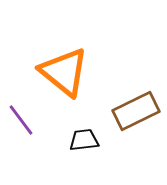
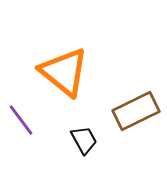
black trapezoid: rotated 68 degrees clockwise
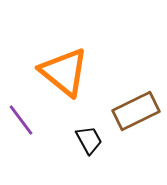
black trapezoid: moved 5 px right
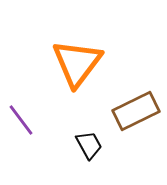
orange triangle: moved 13 px right, 9 px up; rotated 28 degrees clockwise
black trapezoid: moved 5 px down
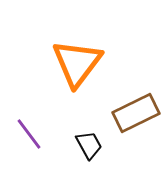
brown rectangle: moved 2 px down
purple line: moved 8 px right, 14 px down
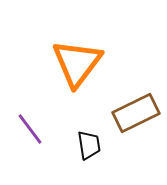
purple line: moved 1 px right, 5 px up
black trapezoid: rotated 20 degrees clockwise
